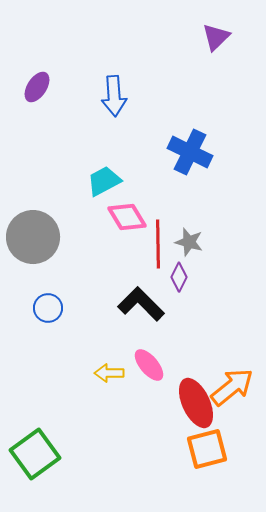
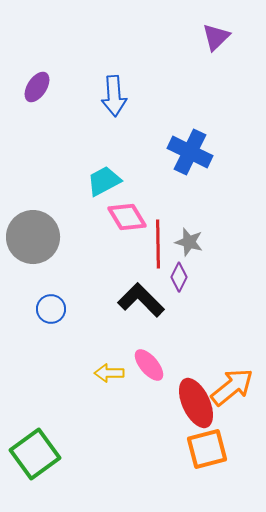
black L-shape: moved 4 px up
blue circle: moved 3 px right, 1 px down
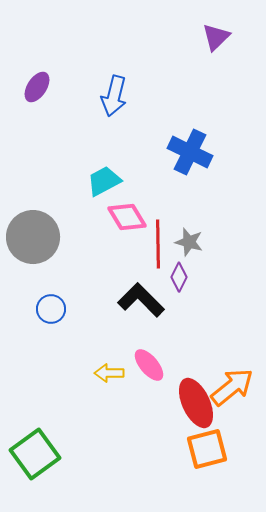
blue arrow: rotated 18 degrees clockwise
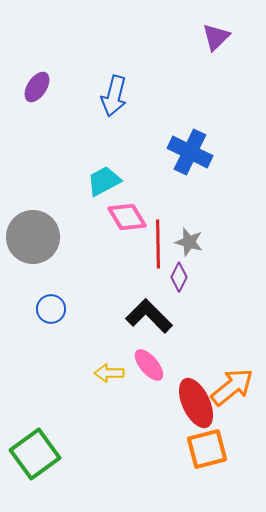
black L-shape: moved 8 px right, 16 px down
